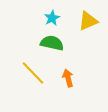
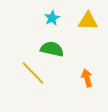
yellow triangle: rotated 25 degrees clockwise
green semicircle: moved 6 px down
orange arrow: moved 19 px right
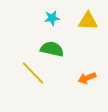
cyan star: rotated 21 degrees clockwise
orange arrow: rotated 96 degrees counterclockwise
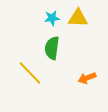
yellow triangle: moved 10 px left, 3 px up
green semicircle: moved 1 px up; rotated 95 degrees counterclockwise
yellow line: moved 3 px left
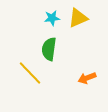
yellow triangle: rotated 25 degrees counterclockwise
green semicircle: moved 3 px left, 1 px down
